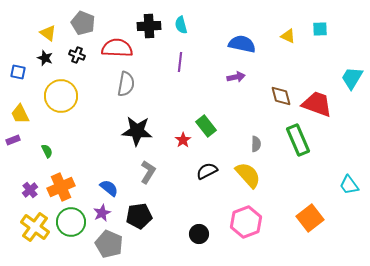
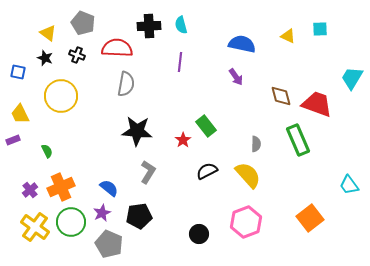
purple arrow at (236, 77): rotated 66 degrees clockwise
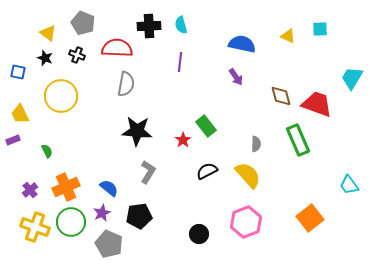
orange cross at (61, 187): moved 5 px right
yellow cross at (35, 227): rotated 16 degrees counterclockwise
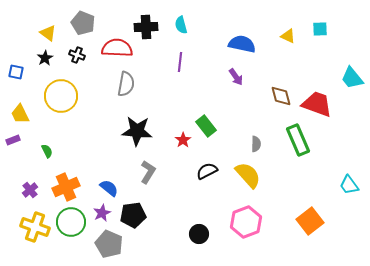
black cross at (149, 26): moved 3 px left, 1 px down
black star at (45, 58): rotated 21 degrees clockwise
blue square at (18, 72): moved 2 px left
cyan trapezoid at (352, 78): rotated 70 degrees counterclockwise
black pentagon at (139, 216): moved 6 px left, 1 px up
orange square at (310, 218): moved 3 px down
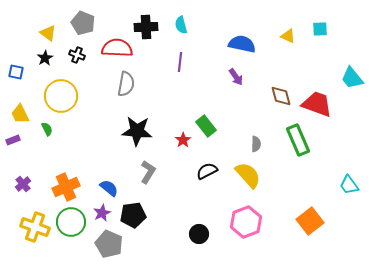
green semicircle at (47, 151): moved 22 px up
purple cross at (30, 190): moved 7 px left, 6 px up
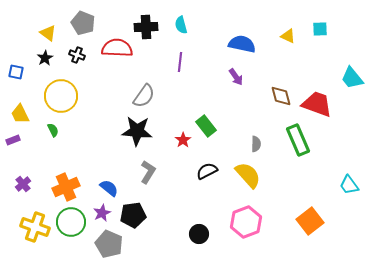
gray semicircle at (126, 84): moved 18 px right, 12 px down; rotated 25 degrees clockwise
green semicircle at (47, 129): moved 6 px right, 1 px down
